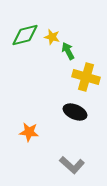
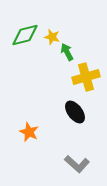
green arrow: moved 1 px left, 1 px down
yellow cross: rotated 32 degrees counterclockwise
black ellipse: rotated 30 degrees clockwise
orange star: rotated 18 degrees clockwise
gray L-shape: moved 5 px right, 1 px up
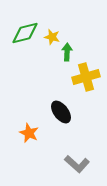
green diamond: moved 2 px up
green arrow: rotated 30 degrees clockwise
black ellipse: moved 14 px left
orange star: moved 1 px down
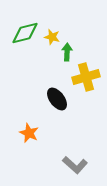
black ellipse: moved 4 px left, 13 px up
gray L-shape: moved 2 px left, 1 px down
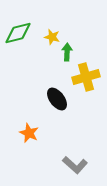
green diamond: moved 7 px left
